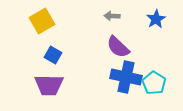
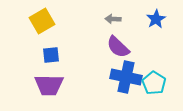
gray arrow: moved 1 px right, 3 px down
blue square: moved 2 px left; rotated 36 degrees counterclockwise
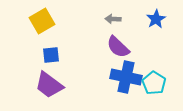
purple trapezoid: rotated 36 degrees clockwise
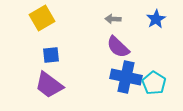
yellow square: moved 3 px up
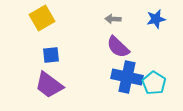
blue star: rotated 18 degrees clockwise
blue cross: moved 1 px right
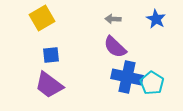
blue star: rotated 30 degrees counterclockwise
purple semicircle: moved 3 px left
cyan pentagon: moved 2 px left
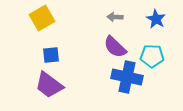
gray arrow: moved 2 px right, 2 px up
cyan pentagon: moved 27 px up; rotated 30 degrees counterclockwise
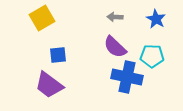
blue square: moved 7 px right
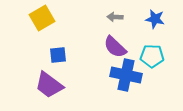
blue star: moved 1 px left; rotated 18 degrees counterclockwise
blue cross: moved 1 px left, 2 px up
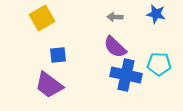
blue star: moved 1 px right, 5 px up
cyan pentagon: moved 7 px right, 8 px down
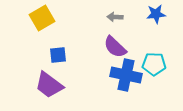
blue star: rotated 18 degrees counterclockwise
cyan pentagon: moved 5 px left
